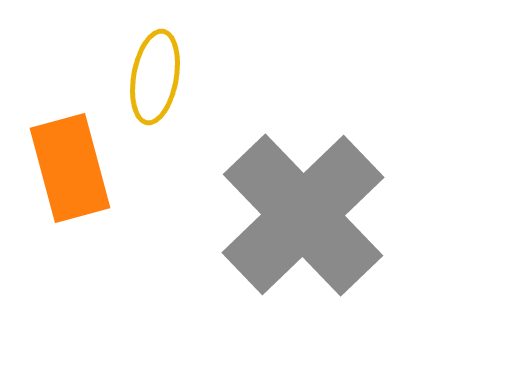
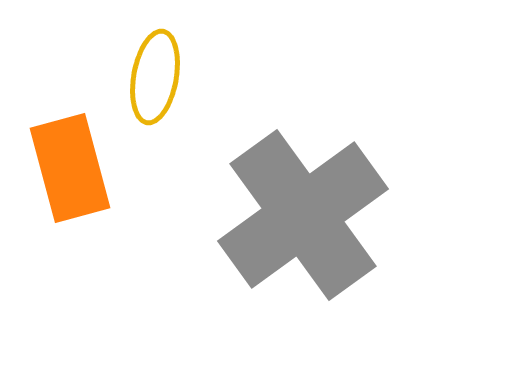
gray cross: rotated 8 degrees clockwise
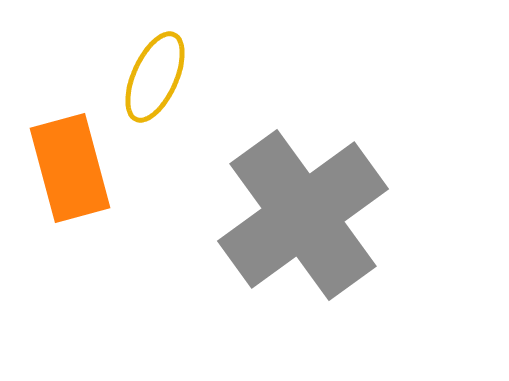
yellow ellipse: rotated 14 degrees clockwise
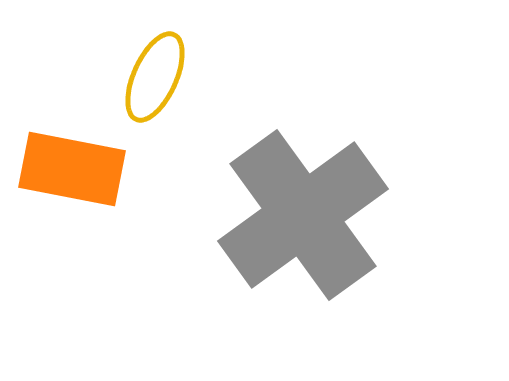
orange rectangle: moved 2 px right, 1 px down; rotated 64 degrees counterclockwise
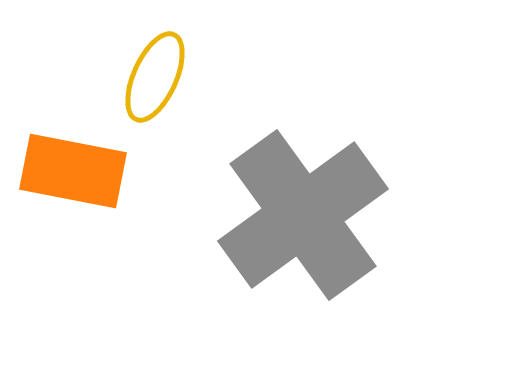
orange rectangle: moved 1 px right, 2 px down
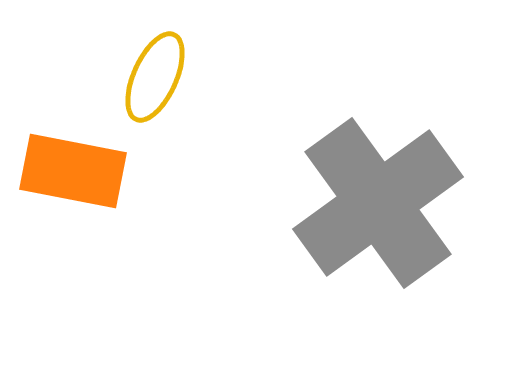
gray cross: moved 75 px right, 12 px up
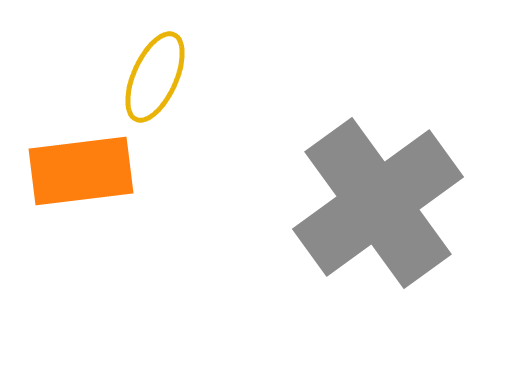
orange rectangle: moved 8 px right; rotated 18 degrees counterclockwise
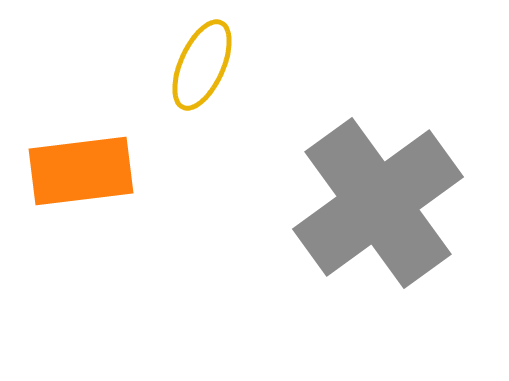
yellow ellipse: moved 47 px right, 12 px up
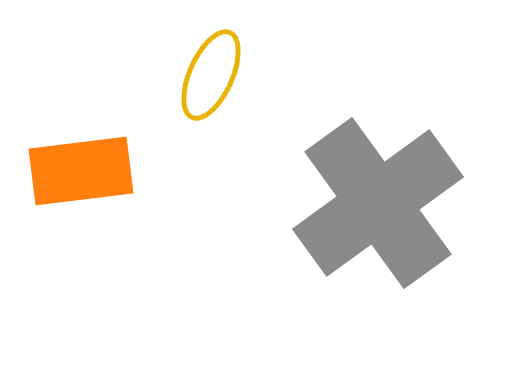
yellow ellipse: moved 9 px right, 10 px down
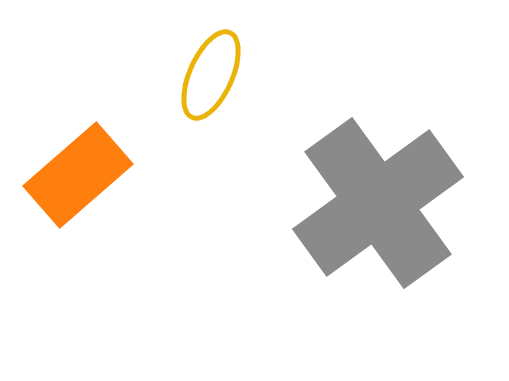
orange rectangle: moved 3 px left, 4 px down; rotated 34 degrees counterclockwise
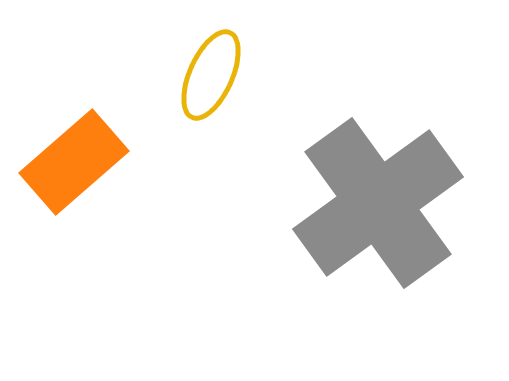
orange rectangle: moved 4 px left, 13 px up
